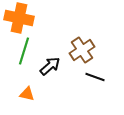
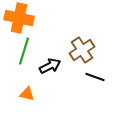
black arrow: rotated 15 degrees clockwise
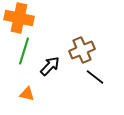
brown cross: rotated 10 degrees clockwise
black arrow: rotated 20 degrees counterclockwise
black line: rotated 18 degrees clockwise
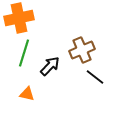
orange cross: rotated 24 degrees counterclockwise
green line: moved 2 px down
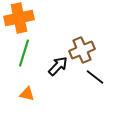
black arrow: moved 8 px right
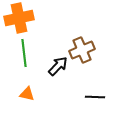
green line: rotated 24 degrees counterclockwise
black line: moved 20 px down; rotated 36 degrees counterclockwise
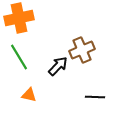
green line: moved 5 px left, 4 px down; rotated 24 degrees counterclockwise
orange triangle: moved 2 px right, 1 px down
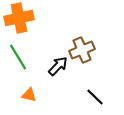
green line: moved 1 px left
black line: rotated 42 degrees clockwise
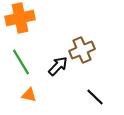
orange cross: moved 1 px right
green line: moved 3 px right, 5 px down
